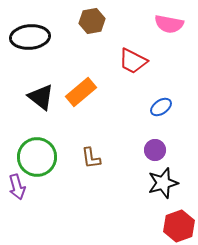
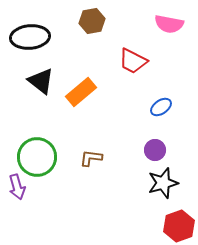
black triangle: moved 16 px up
brown L-shape: rotated 105 degrees clockwise
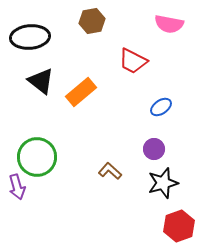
purple circle: moved 1 px left, 1 px up
brown L-shape: moved 19 px right, 13 px down; rotated 35 degrees clockwise
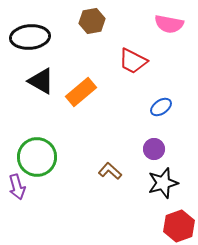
black triangle: rotated 8 degrees counterclockwise
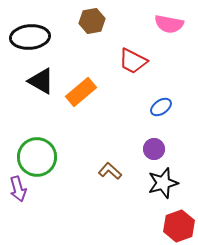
purple arrow: moved 1 px right, 2 px down
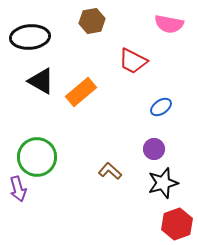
red hexagon: moved 2 px left, 2 px up
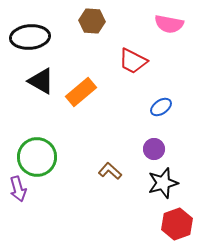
brown hexagon: rotated 15 degrees clockwise
